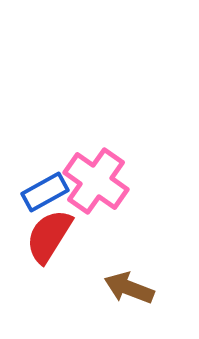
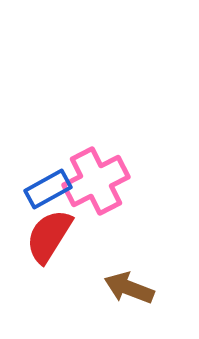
pink cross: rotated 28 degrees clockwise
blue rectangle: moved 3 px right, 3 px up
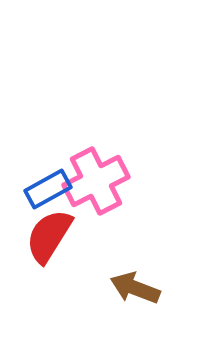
brown arrow: moved 6 px right
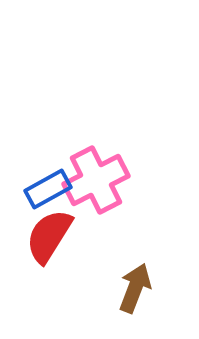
pink cross: moved 1 px up
brown arrow: rotated 90 degrees clockwise
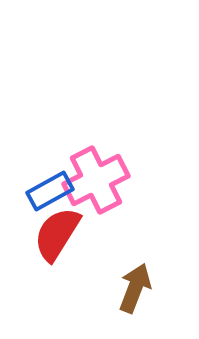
blue rectangle: moved 2 px right, 2 px down
red semicircle: moved 8 px right, 2 px up
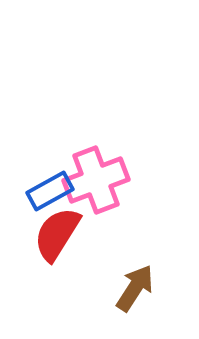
pink cross: rotated 6 degrees clockwise
brown arrow: rotated 12 degrees clockwise
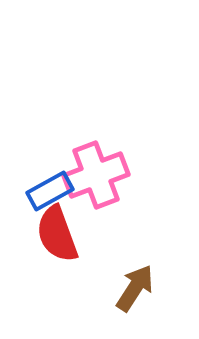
pink cross: moved 5 px up
red semicircle: rotated 52 degrees counterclockwise
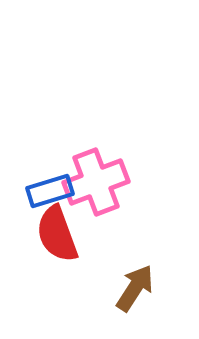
pink cross: moved 7 px down
blue rectangle: rotated 12 degrees clockwise
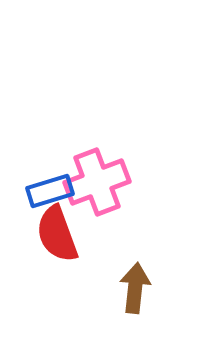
pink cross: moved 1 px right
brown arrow: rotated 27 degrees counterclockwise
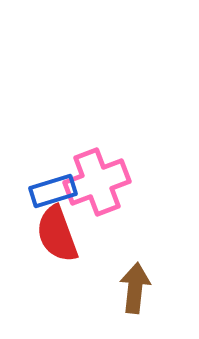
blue rectangle: moved 3 px right
